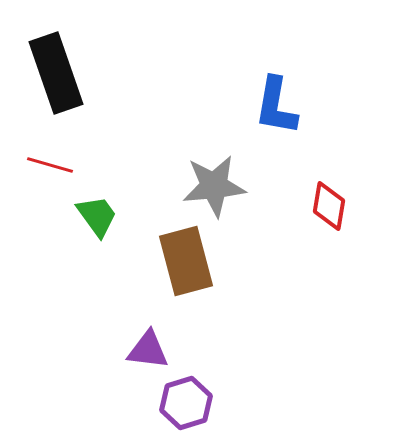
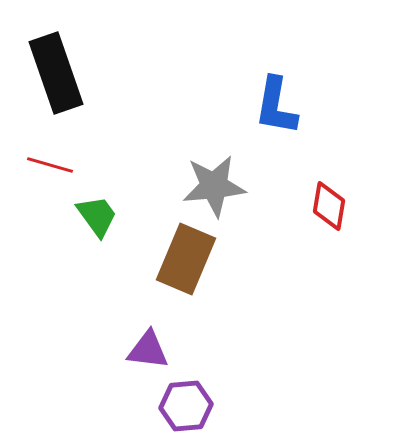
brown rectangle: moved 2 px up; rotated 38 degrees clockwise
purple hexagon: moved 3 px down; rotated 12 degrees clockwise
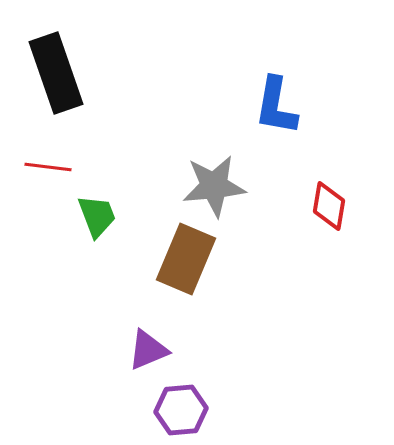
red line: moved 2 px left, 2 px down; rotated 9 degrees counterclockwise
green trapezoid: rotated 15 degrees clockwise
purple triangle: rotated 30 degrees counterclockwise
purple hexagon: moved 5 px left, 4 px down
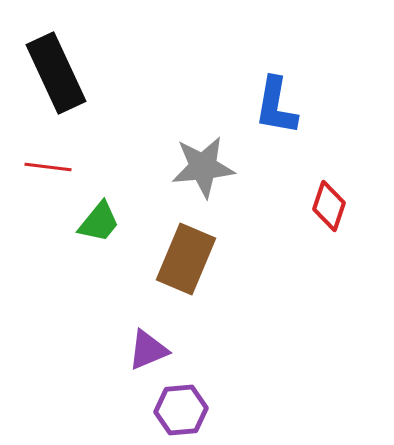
black rectangle: rotated 6 degrees counterclockwise
gray star: moved 11 px left, 19 px up
red diamond: rotated 9 degrees clockwise
green trapezoid: moved 2 px right, 6 px down; rotated 60 degrees clockwise
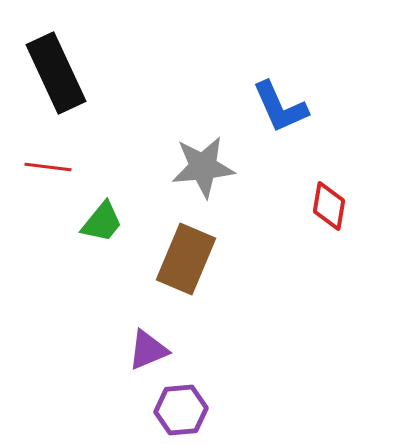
blue L-shape: moved 4 px right, 1 px down; rotated 34 degrees counterclockwise
red diamond: rotated 9 degrees counterclockwise
green trapezoid: moved 3 px right
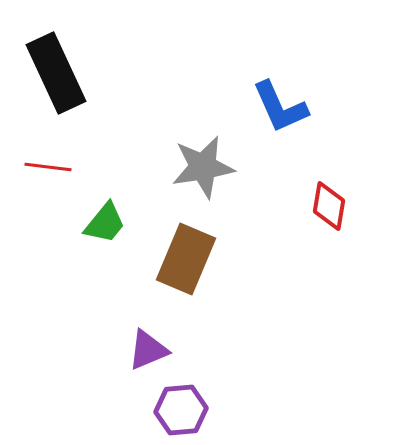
gray star: rotated 4 degrees counterclockwise
green trapezoid: moved 3 px right, 1 px down
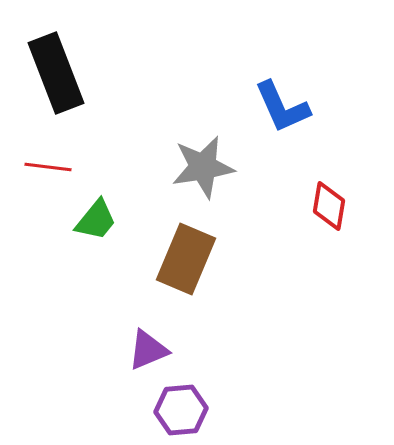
black rectangle: rotated 4 degrees clockwise
blue L-shape: moved 2 px right
green trapezoid: moved 9 px left, 3 px up
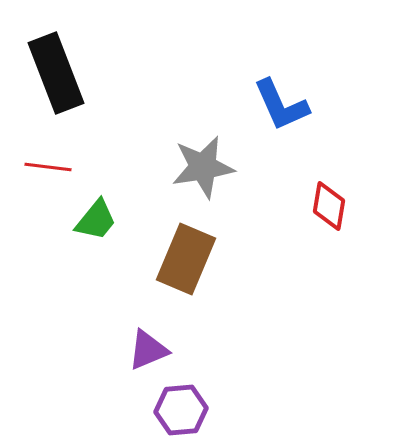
blue L-shape: moved 1 px left, 2 px up
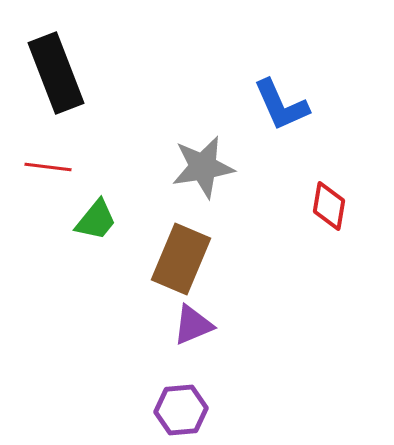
brown rectangle: moved 5 px left
purple triangle: moved 45 px right, 25 px up
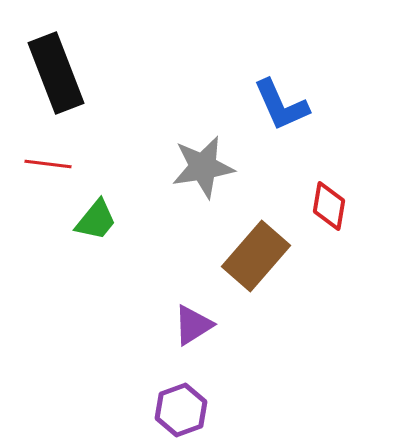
red line: moved 3 px up
brown rectangle: moved 75 px right, 3 px up; rotated 18 degrees clockwise
purple triangle: rotated 9 degrees counterclockwise
purple hexagon: rotated 15 degrees counterclockwise
